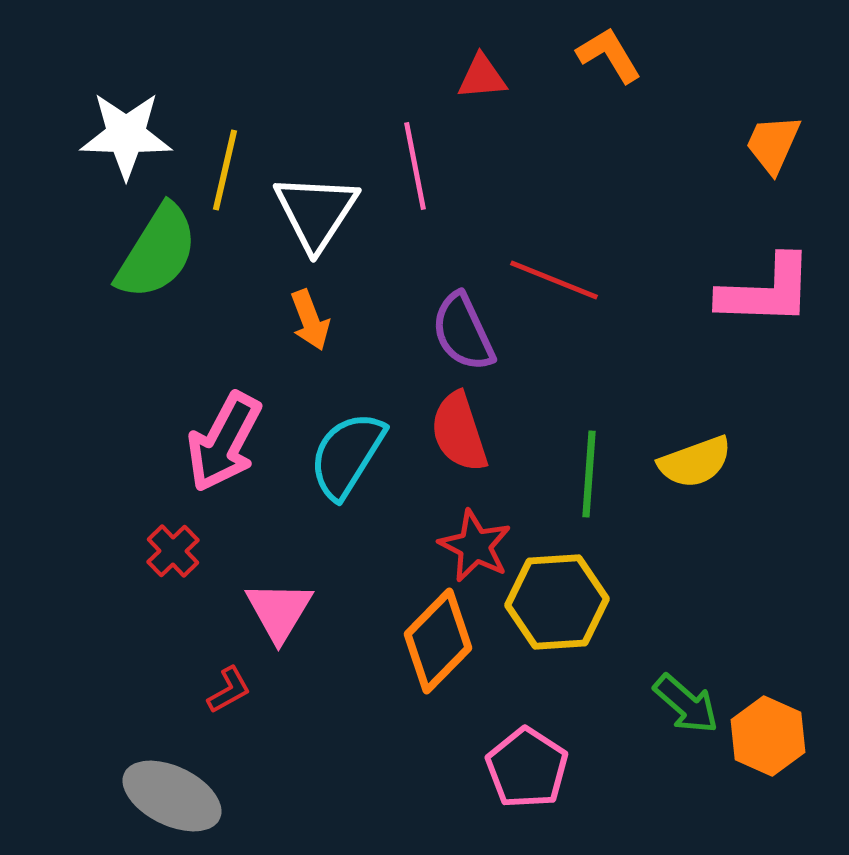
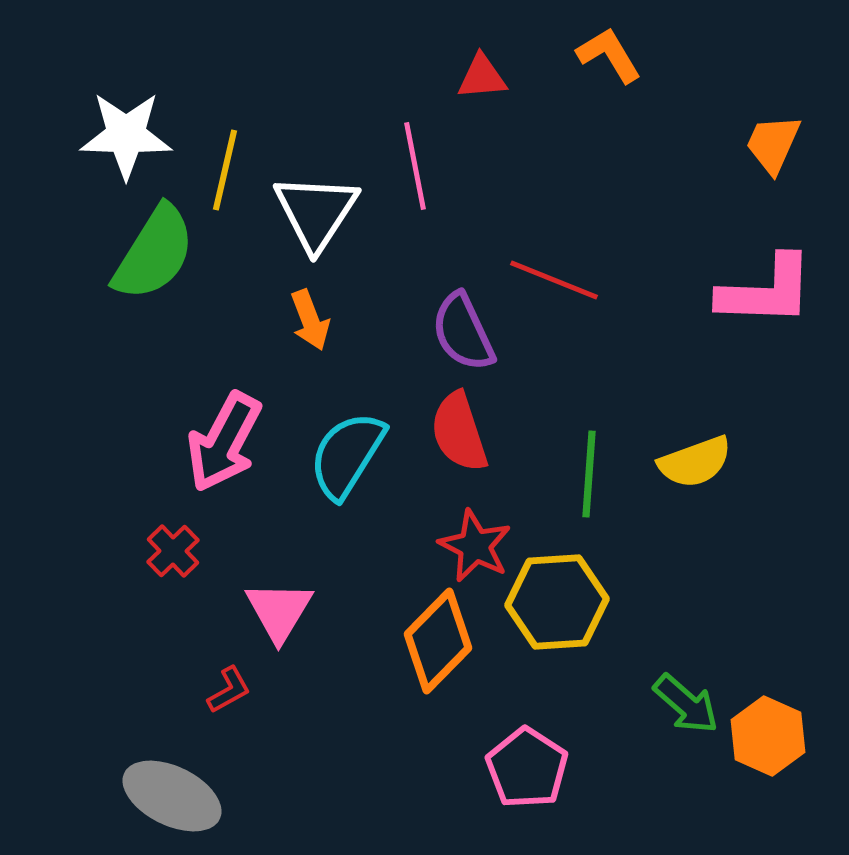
green semicircle: moved 3 px left, 1 px down
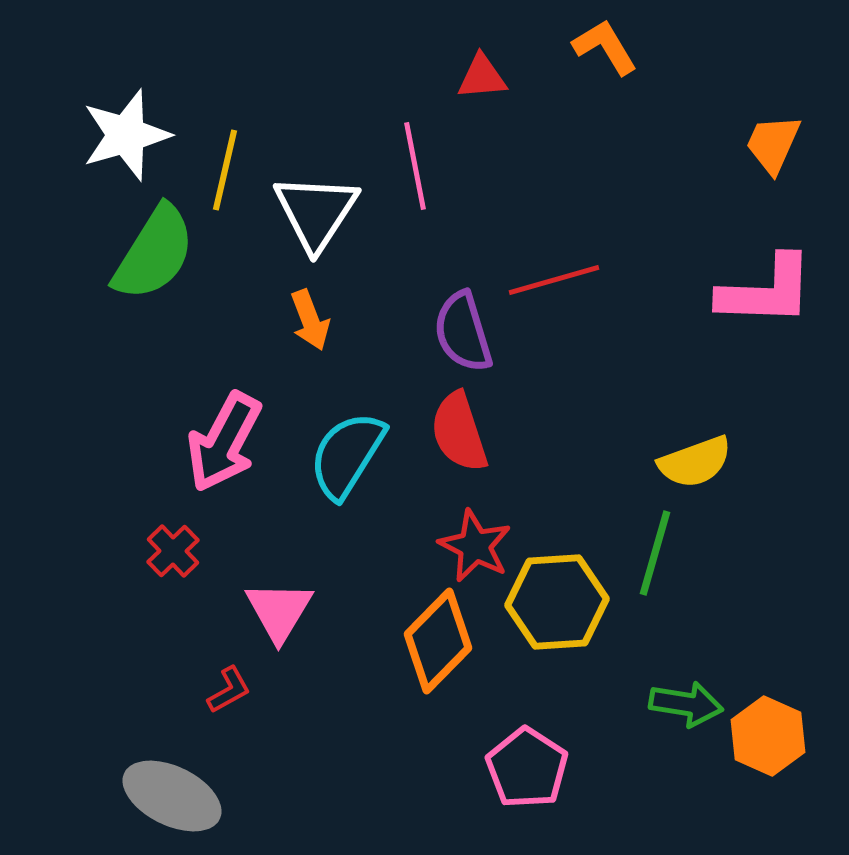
orange L-shape: moved 4 px left, 8 px up
white star: rotated 18 degrees counterclockwise
red line: rotated 38 degrees counterclockwise
purple semicircle: rotated 8 degrees clockwise
green line: moved 66 px right, 79 px down; rotated 12 degrees clockwise
green arrow: rotated 32 degrees counterclockwise
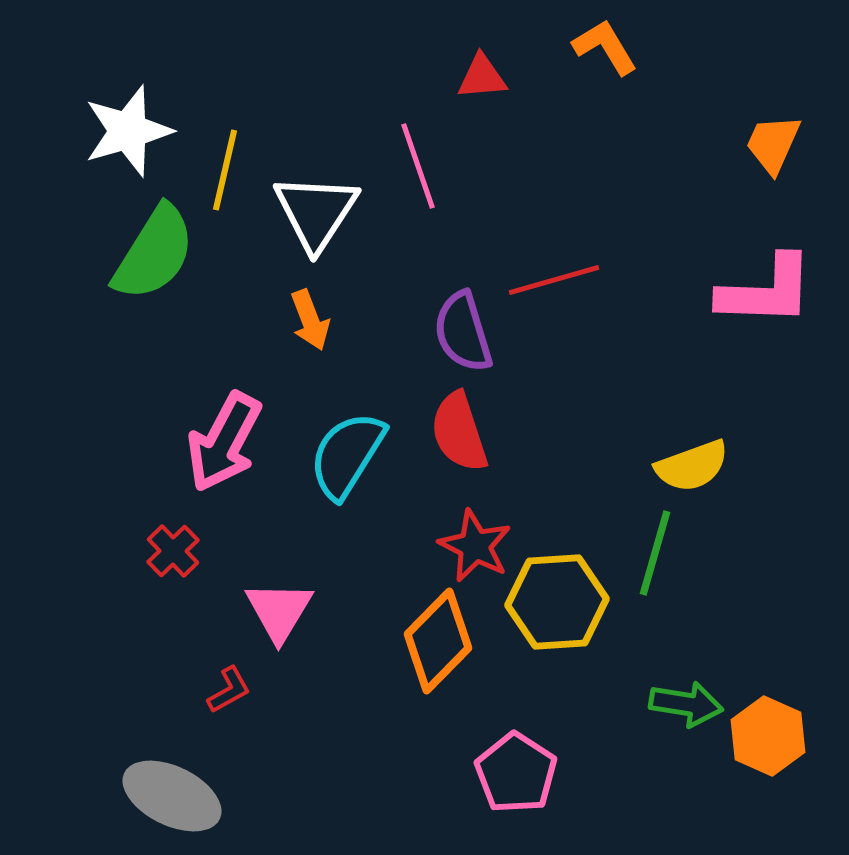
white star: moved 2 px right, 4 px up
pink line: moved 3 px right; rotated 8 degrees counterclockwise
yellow semicircle: moved 3 px left, 4 px down
pink pentagon: moved 11 px left, 5 px down
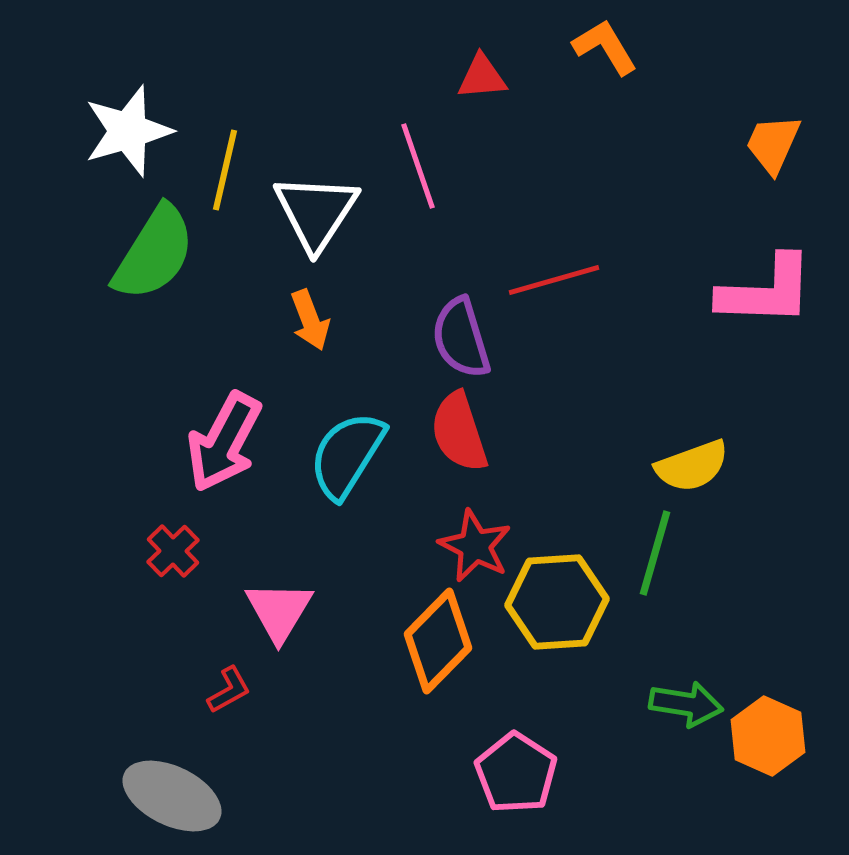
purple semicircle: moved 2 px left, 6 px down
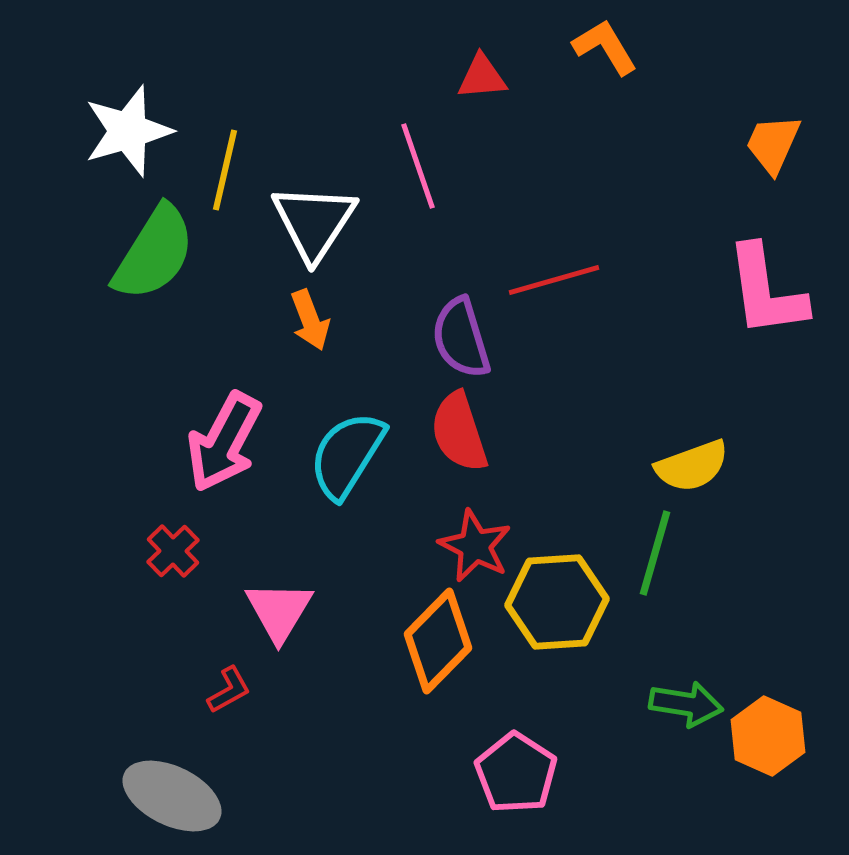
white triangle: moved 2 px left, 10 px down
pink L-shape: rotated 80 degrees clockwise
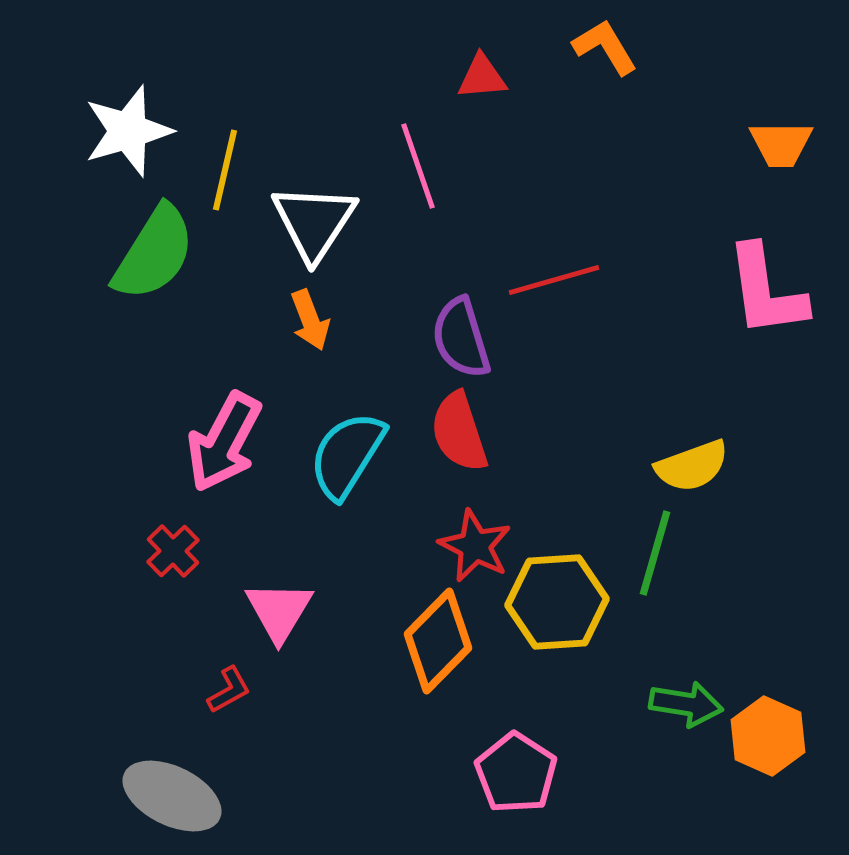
orange trapezoid: moved 8 px right; rotated 114 degrees counterclockwise
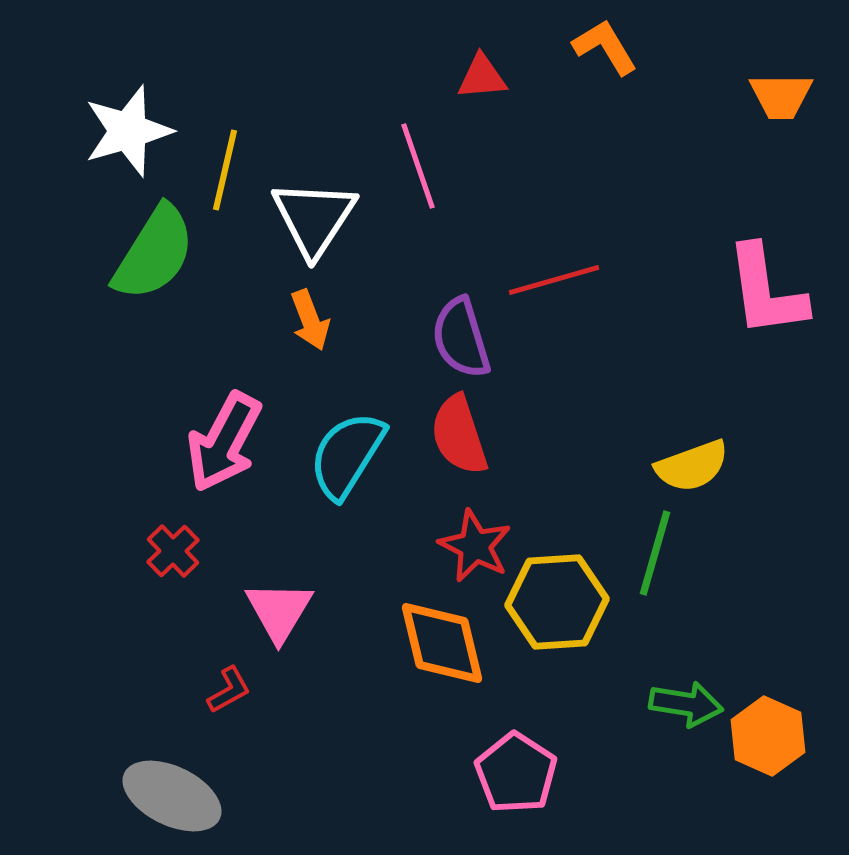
orange trapezoid: moved 48 px up
white triangle: moved 4 px up
red semicircle: moved 3 px down
orange diamond: moved 4 px right, 2 px down; rotated 58 degrees counterclockwise
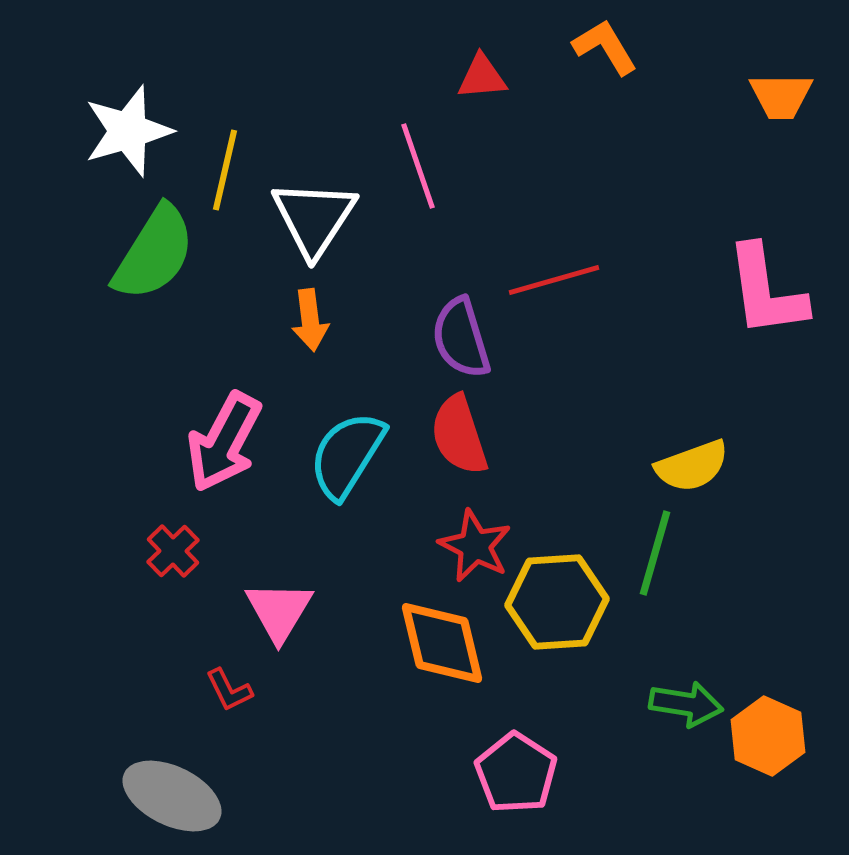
orange arrow: rotated 14 degrees clockwise
red L-shape: rotated 93 degrees clockwise
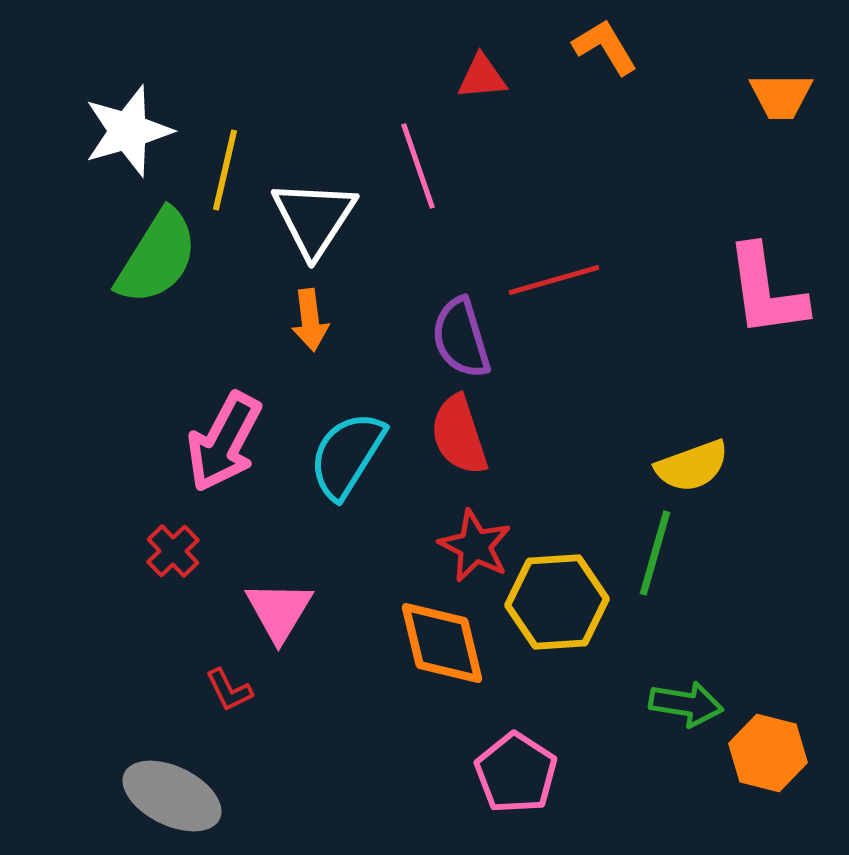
green semicircle: moved 3 px right, 4 px down
orange hexagon: moved 17 px down; rotated 10 degrees counterclockwise
